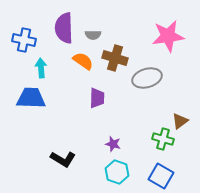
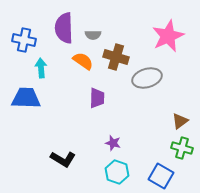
pink star: rotated 16 degrees counterclockwise
brown cross: moved 1 px right, 1 px up
blue trapezoid: moved 5 px left
green cross: moved 19 px right, 9 px down
purple star: moved 1 px up
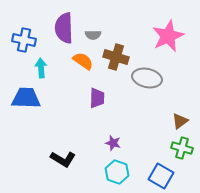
gray ellipse: rotated 28 degrees clockwise
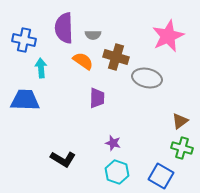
blue trapezoid: moved 1 px left, 2 px down
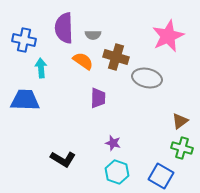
purple trapezoid: moved 1 px right
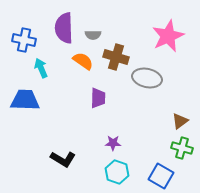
cyan arrow: rotated 18 degrees counterclockwise
purple star: rotated 14 degrees counterclockwise
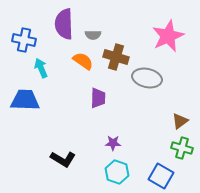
purple semicircle: moved 4 px up
